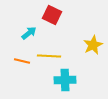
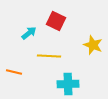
red square: moved 4 px right, 6 px down
yellow star: rotated 24 degrees counterclockwise
orange line: moved 8 px left, 11 px down
cyan cross: moved 3 px right, 4 px down
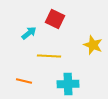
red square: moved 1 px left, 2 px up
orange line: moved 10 px right, 9 px down
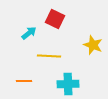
orange line: rotated 14 degrees counterclockwise
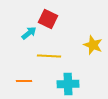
red square: moved 7 px left
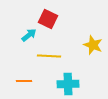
cyan arrow: moved 2 px down
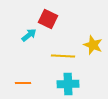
yellow line: moved 14 px right
orange line: moved 1 px left, 2 px down
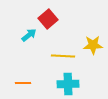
red square: rotated 24 degrees clockwise
yellow star: rotated 24 degrees counterclockwise
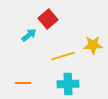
yellow line: rotated 20 degrees counterclockwise
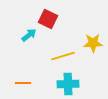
red square: rotated 24 degrees counterclockwise
yellow star: moved 2 px up
